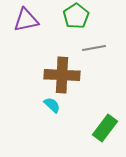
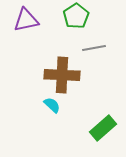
green rectangle: moved 2 px left; rotated 12 degrees clockwise
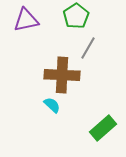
gray line: moved 6 px left; rotated 50 degrees counterclockwise
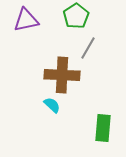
green rectangle: rotated 44 degrees counterclockwise
